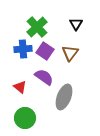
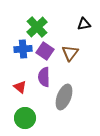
black triangle: moved 8 px right; rotated 48 degrees clockwise
purple semicircle: rotated 126 degrees counterclockwise
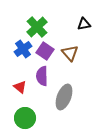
blue cross: rotated 30 degrees counterclockwise
brown triangle: rotated 18 degrees counterclockwise
purple semicircle: moved 2 px left, 1 px up
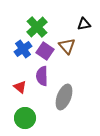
brown triangle: moved 3 px left, 7 px up
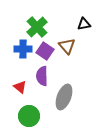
blue cross: rotated 36 degrees clockwise
green circle: moved 4 px right, 2 px up
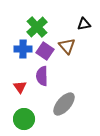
red triangle: rotated 16 degrees clockwise
gray ellipse: moved 7 px down; rotated 20 degrees clockwise
green circle: moved 5 px left, 3 px down
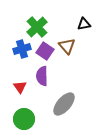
blue cross: moved 1 px left; rotated 18 degrees counterclockwise
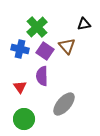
blue cross: moved 2 px left; rotated 30 degrees clockwise
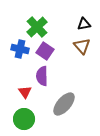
brown triangle: moved 15 px right
red triangle: moved 5 px right, 5 px down
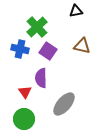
black triangle: moved 8 px left, 13 px up
brown triangle: rotated 36 degrees counterclockwise
purple square: moved 3 px right
purple semicircle: moved 1 px left, 2 px down
